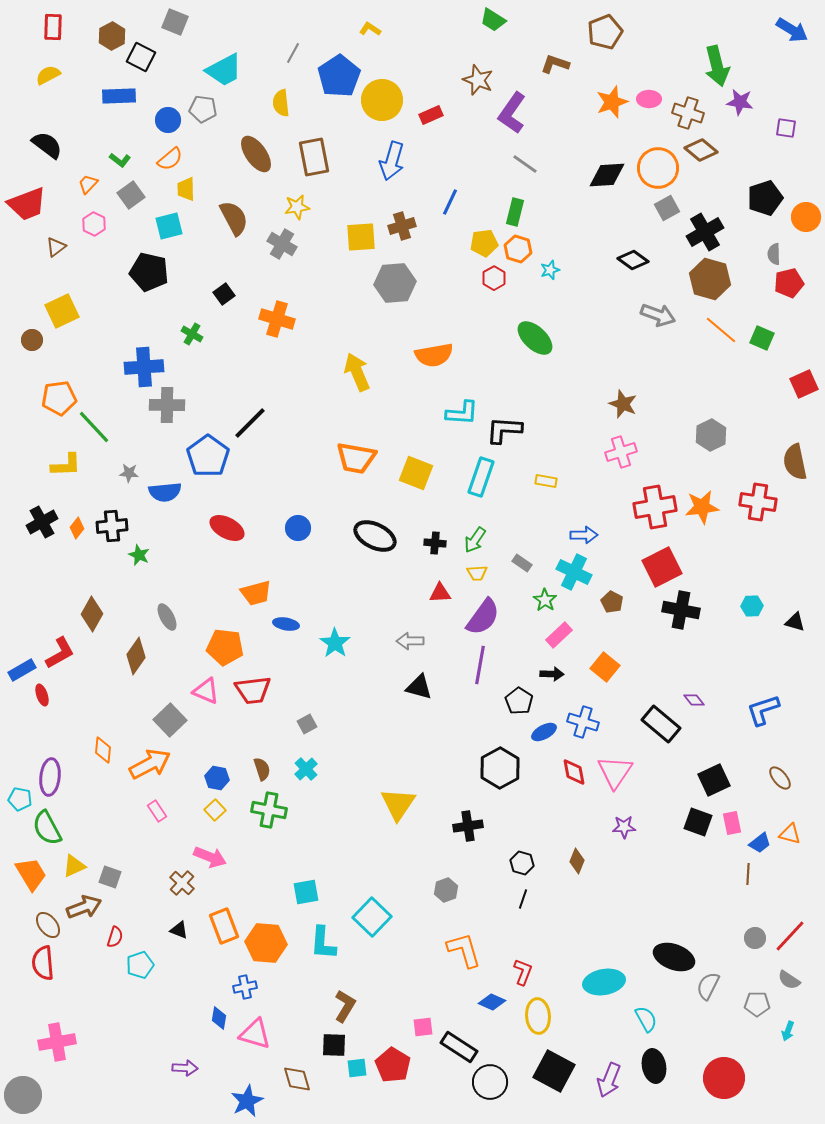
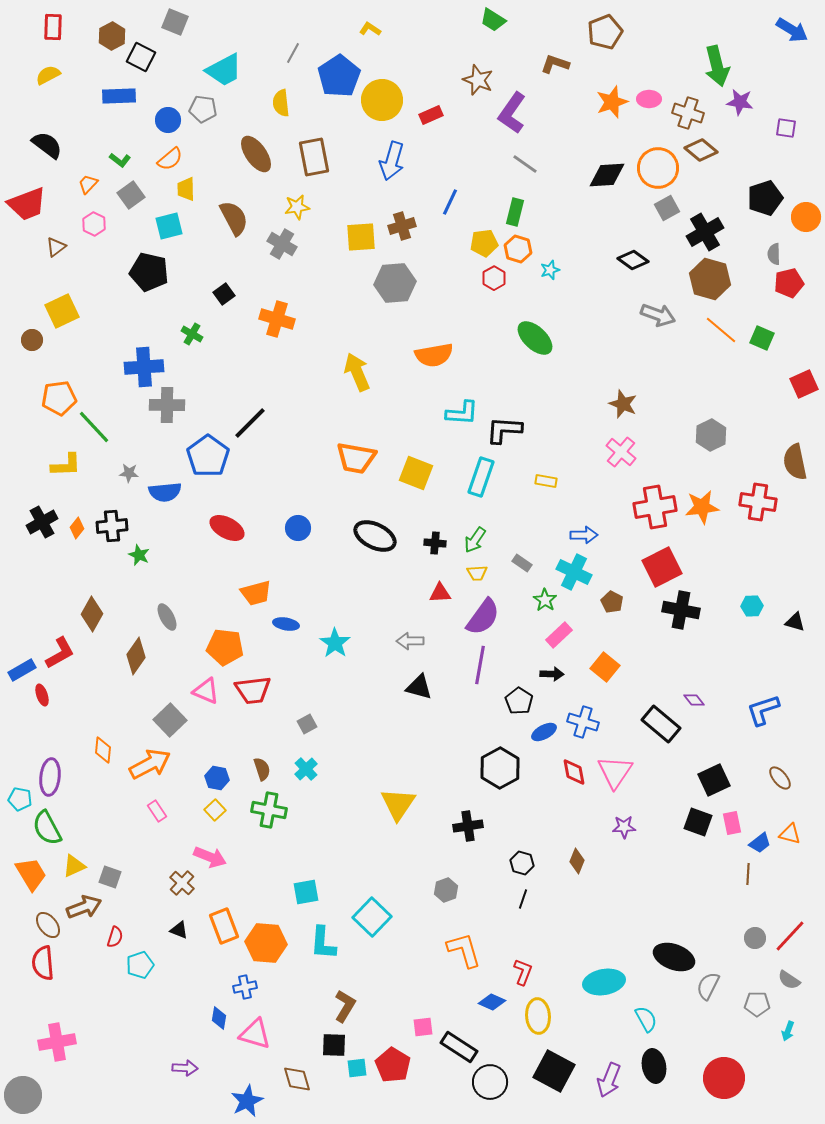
pink cross at (621, 452): rotated 32 degrees counterclockwise
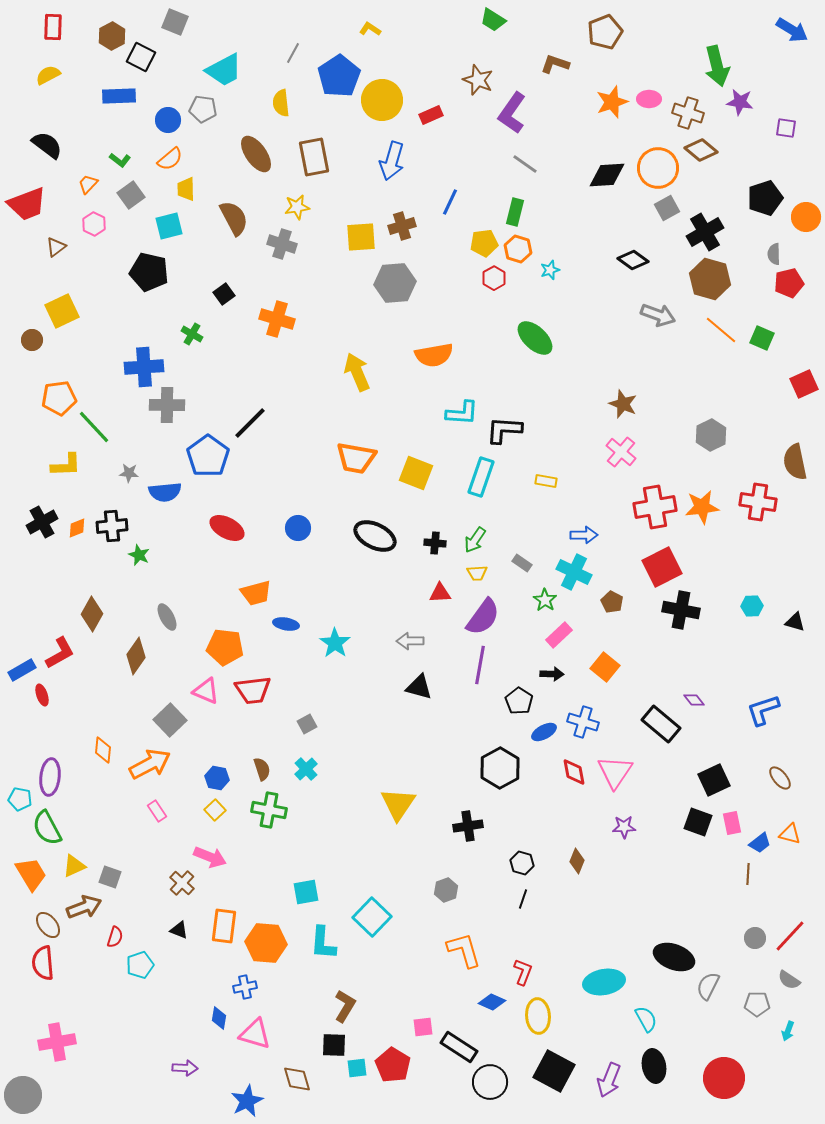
gray cross at (282, 244): rotated 12 degrees counterclockwise
orange diamond at (77, 528): rotated 30 degrees clockwise
orange rectangle at (224, 926): rotated 28 degrees clockwise
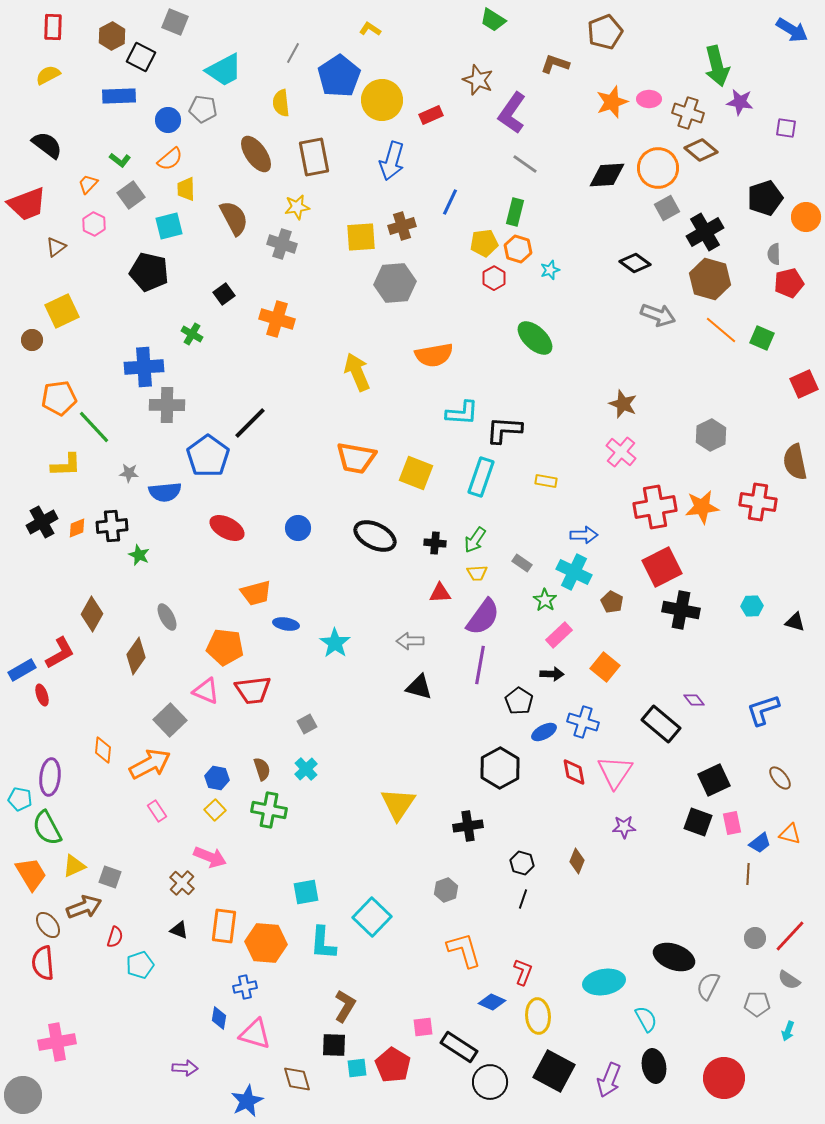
black diamond at (633, 260): moved 2 px right, 3 px down
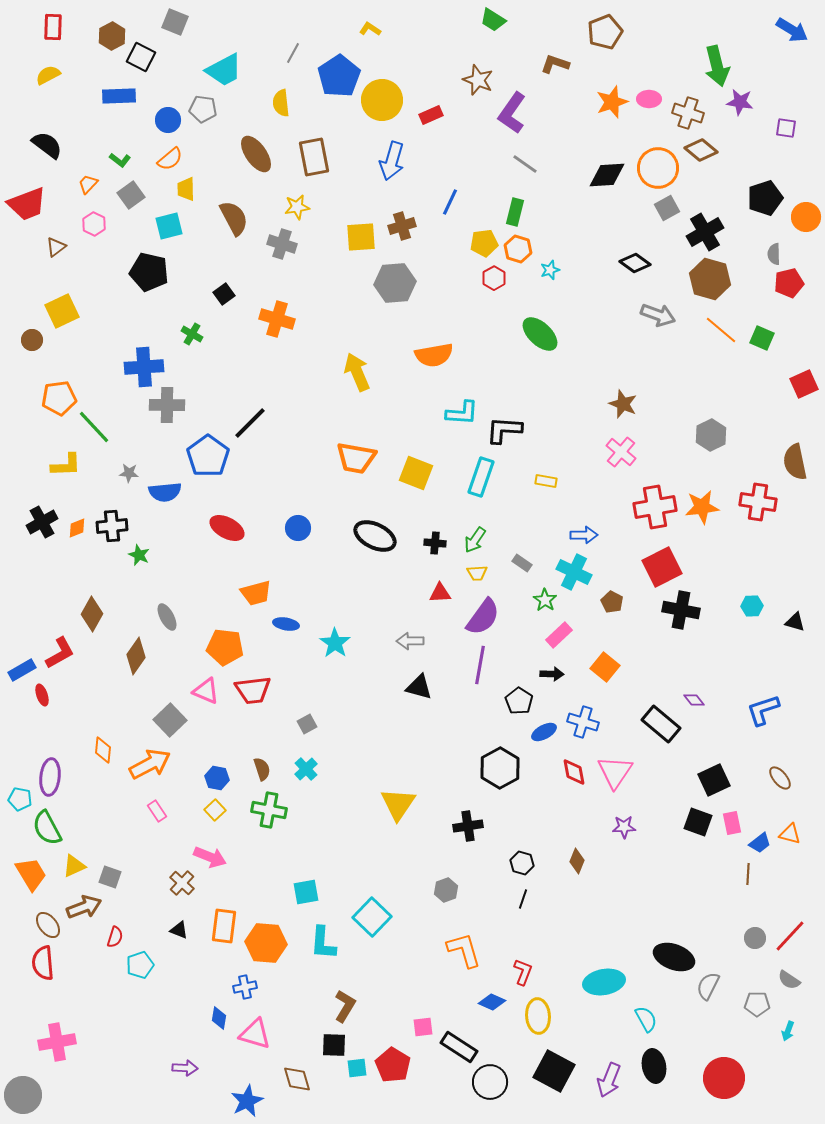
green ellipse at (535, 338): moved 5 px right, 4 px up
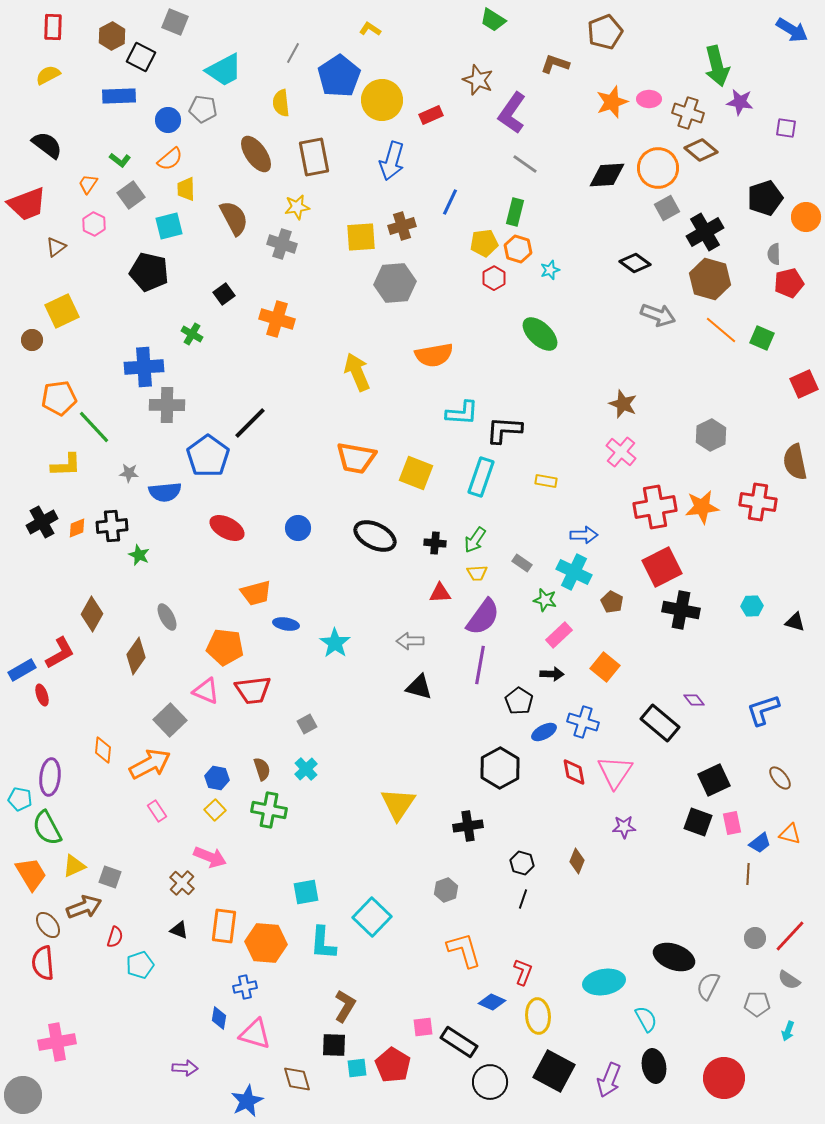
orange trapezoid at (88, 184): rotated 10 degrees counterclockwise
green star at (545, 600): rotated 20 degrees counterclockwise
black rectangle at (661, 724): moved 1 px left, 1 px up
black rectangle at (459, 1047): moved 5 px up
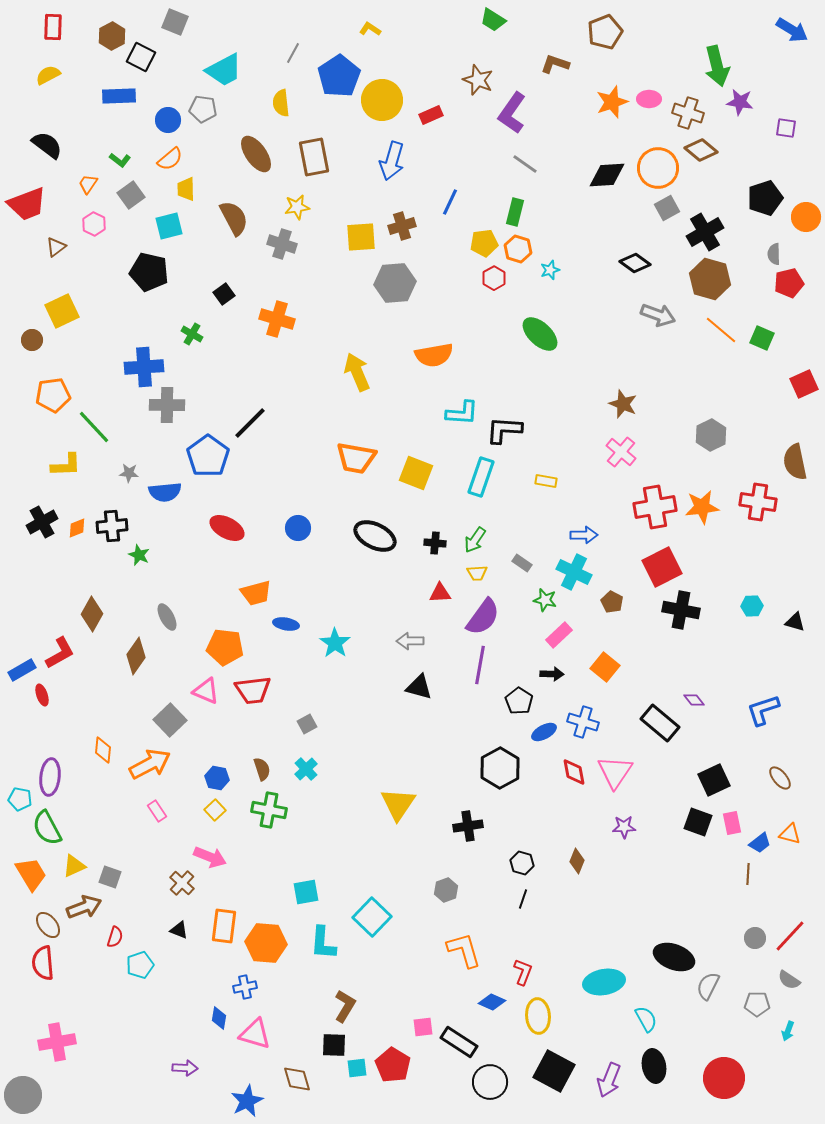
orange pentagon at (59, 398): moved 6 px left, 3 px up
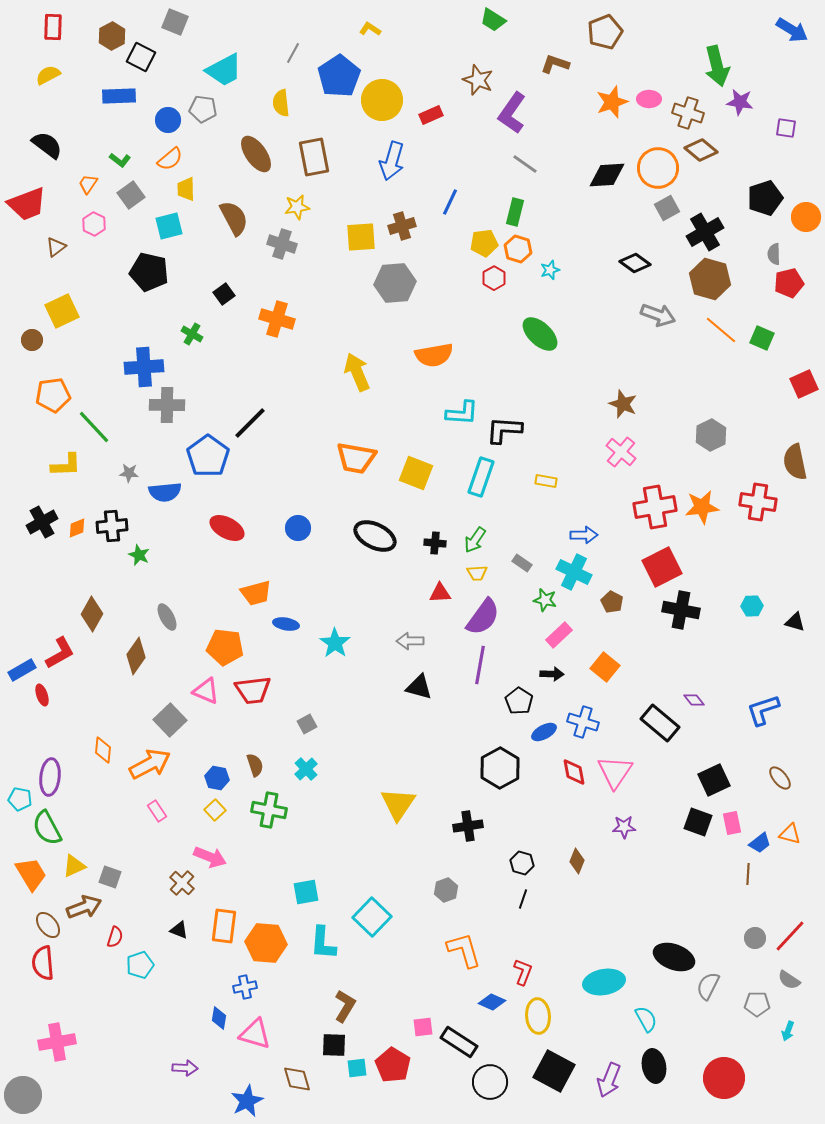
brown semicircle at (262, 769): moved 7 px left, 4 px up
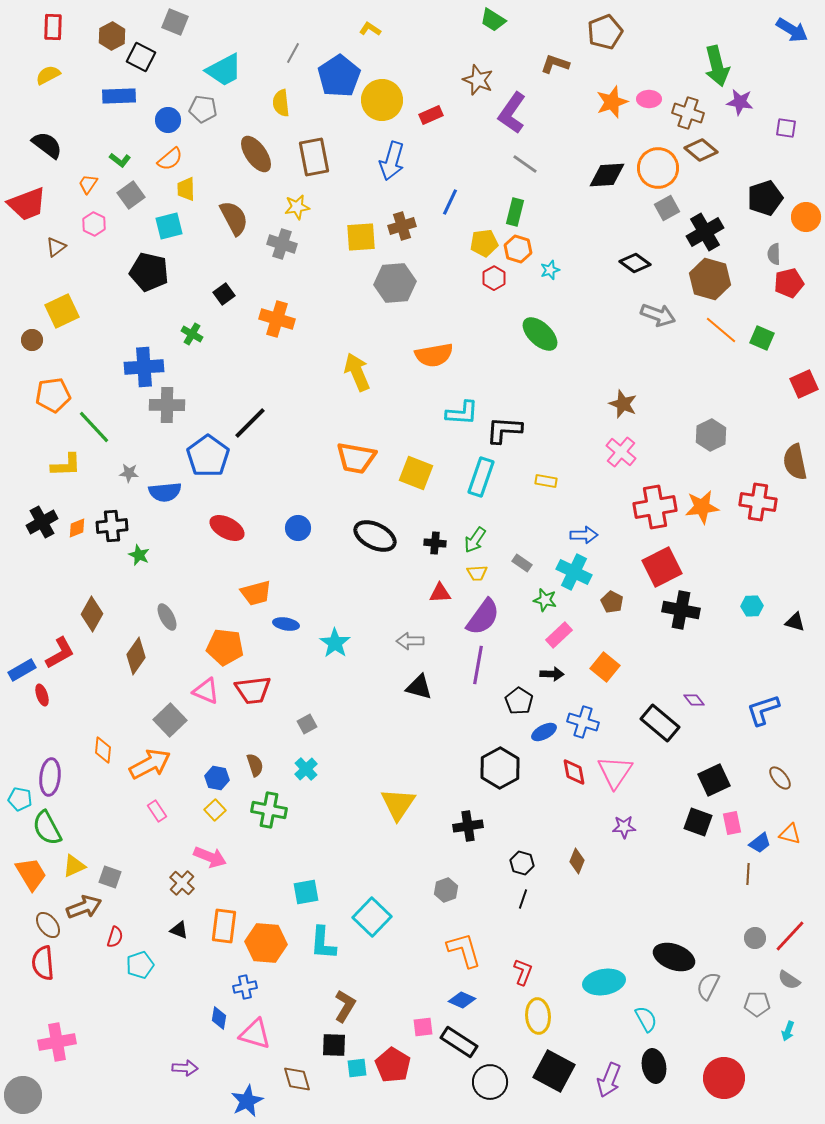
purple line at (480, 665): moved 2 px left
blue diamond at (492, 1002): moved 30 px left, 2 px up
